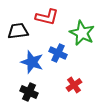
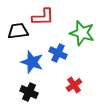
red L-shape: moved 4 px left; rotated 15 degrees counterclockwise
green star: rotated 10 degrees counterclockwise
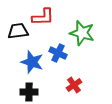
black cross: rotated 24 degrees counterclockwise
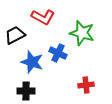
red L-shape: rotated 30 degrees clockwise
black trapezoid: moved 3 px left, 4 px down; rotated 20 degrees counterclockwise
red cross: moved 12 px right; rotated 28 degrees clockwise
black cross: moved 3 px left, 1 px up
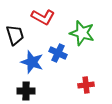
black trapezoid: rotated 100 degrees clockwise
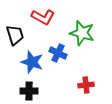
black cross: moved 3 px right
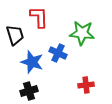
red L-shape: moved 4 px left; rotated 120 degrees counterclockwise
green star: rotated 10 degrees counterclockwise
black cross: rotated 18 degrees counterclockwise
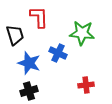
blue star: moved 3 px left, 1 px down
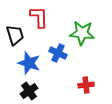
black cross: rotated 18 degrees counterclockwise
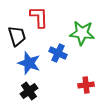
black trapezoid: moved 2 px right, 1 px down
